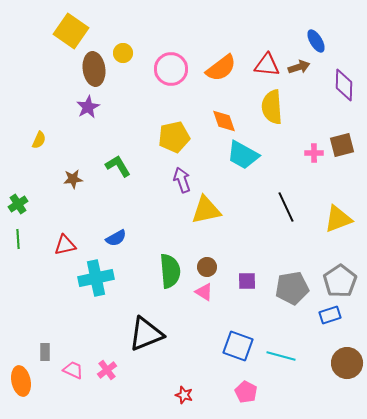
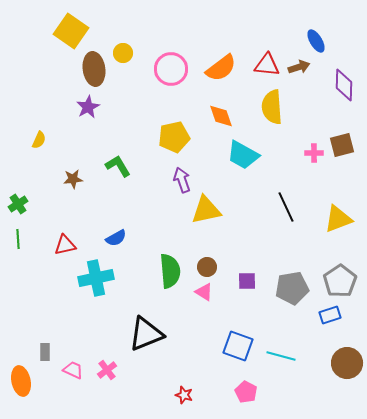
orange diamond at (224, 121): moved 3 px left, 5 px up
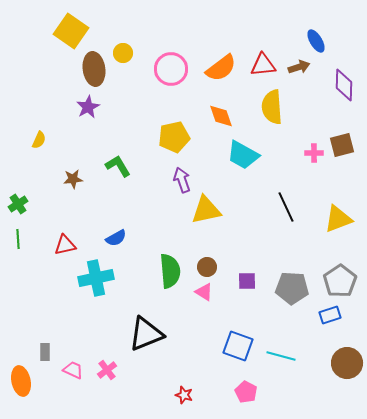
red triangle at (267, 65): moved 4 px left; rotated 12 degrees counterclockwise
gray pentagon at (292, 288): rotated 12 degrees clockwise
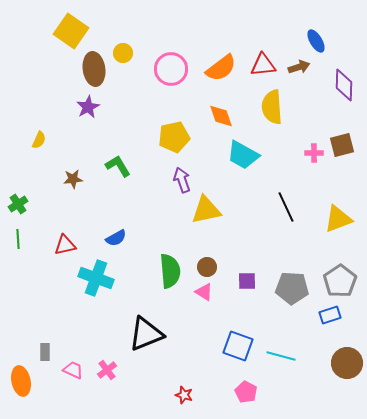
cyan cross at (96, 278): rotated 32 degrees clockwise
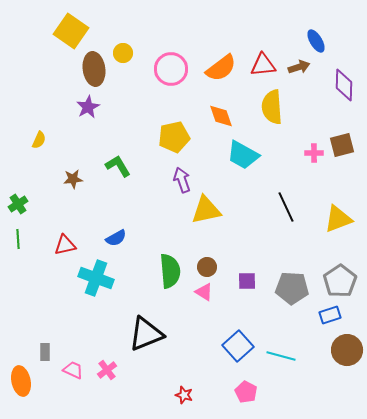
blue square at (238, 346): rotated 28 degrees clockwise
brown circle at (347, 363): moved 13 px up
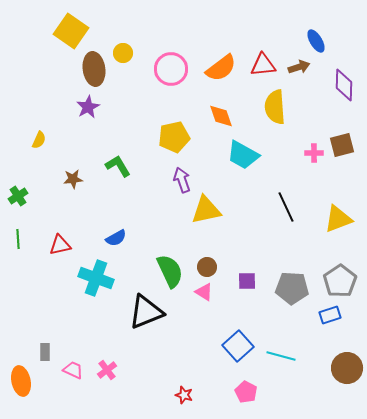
yellow semicircle at (272, 107): moved 3 px right
green cross at (18, 204): moved 8 px up
red triangle at (65, 245): moved 5 px left
green semicircle at (170, 271): rotated 20 degrees counterclockwise
black triangle at (146, 334): moved 22 px up
brown circle at (347, 350): moved 18 px down
